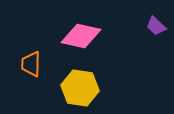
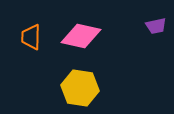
purple trapezoid: rotated 55 degrees counterclockwise
orange trapezoid: moved 27 px up
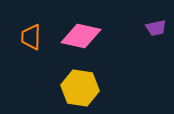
purple trapezoid: moved 2 px down
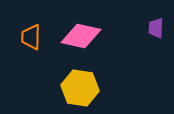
purple trapezoid: rotated 105 degrees clockwise
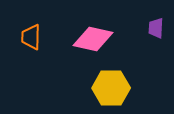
pink diamond: moved 12 px right, 3 px down
yellow hexagon: moved 31 px right; rotated 9 degrees counterclockwise
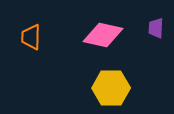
pink diamond: moved 10 px right, 4 px up
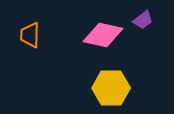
purple trapezoid: moved 13 px left, 8 px up; rotated 130 degrees counterclockwise
orange trapezoid: moved 1 px left, 2 px up
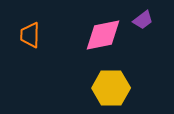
pink diamond: rotated 24 degrees counterclockwise
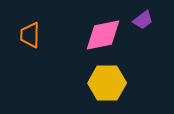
yellow hexagon: moved 4 px left, 5 px up
